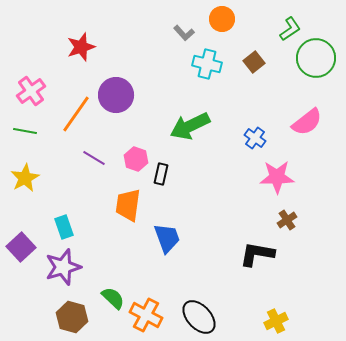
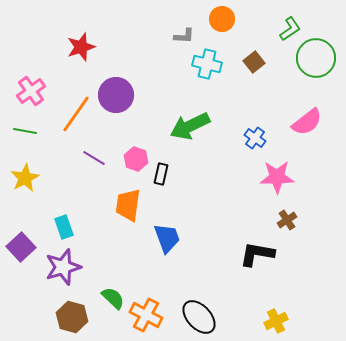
gray L-shape: moved 3 px down; rotated 45 degrees counterclockwise
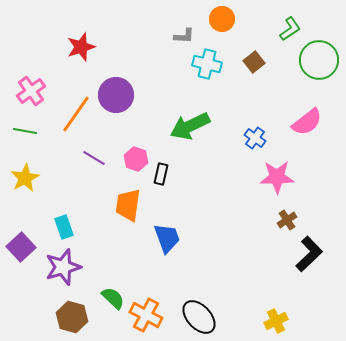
green circle: moved 3 px right, 2 px down
black L-shape: moved 52 px right; rotated 126 degrees clockwise
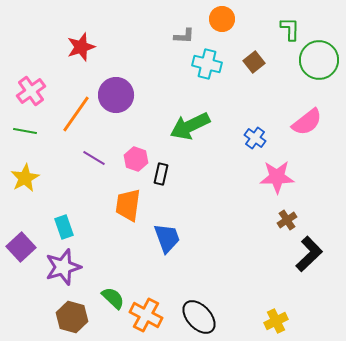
green L-shape: rotated 55 degrees counterclockwise
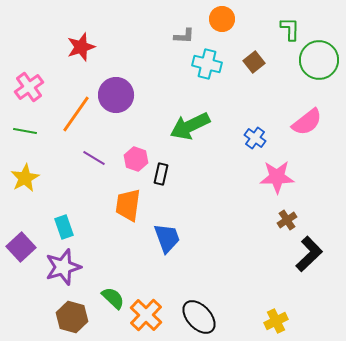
pink cross: moved 2 px left, 4 px up
orange cross: rotated 16 degrees clockwise
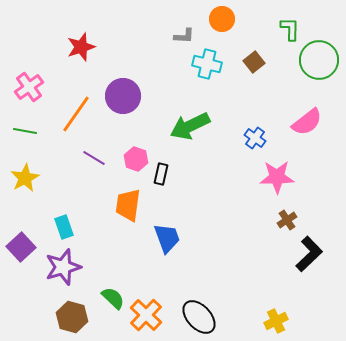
purple circle: moved 7 px right, 1 px down
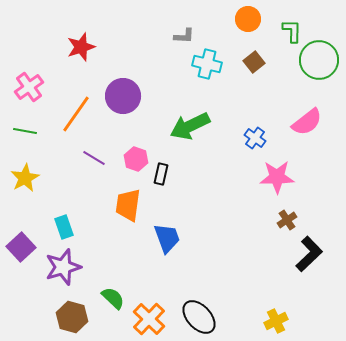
orange circle: moved 26 px right
green L-shape: moved 2 px right, 2 px down
orange cross: moved 3 px right, 4 px down
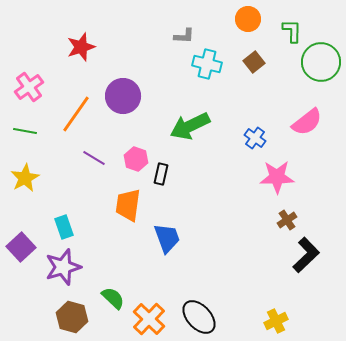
green circle: moved 2 px right, 2 px down
black L-shape: moved 3 px left, 1 px down
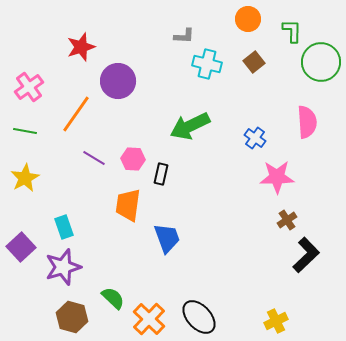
purple circle: moved 5 px left, 15 px up
pink semicircle: rotated 56 degrees counterclockwise
pink hexagon: moved 3 px left; rotated 15 degrees counterclockwise
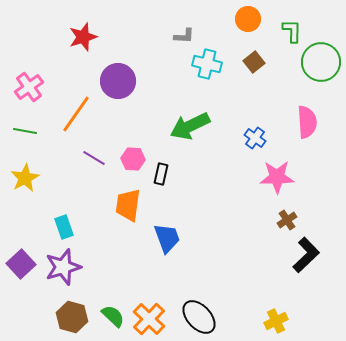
red star: moved 2 px right, 10 px up
purple square: moved 17 px down
green semicircle: moved 18 px down
